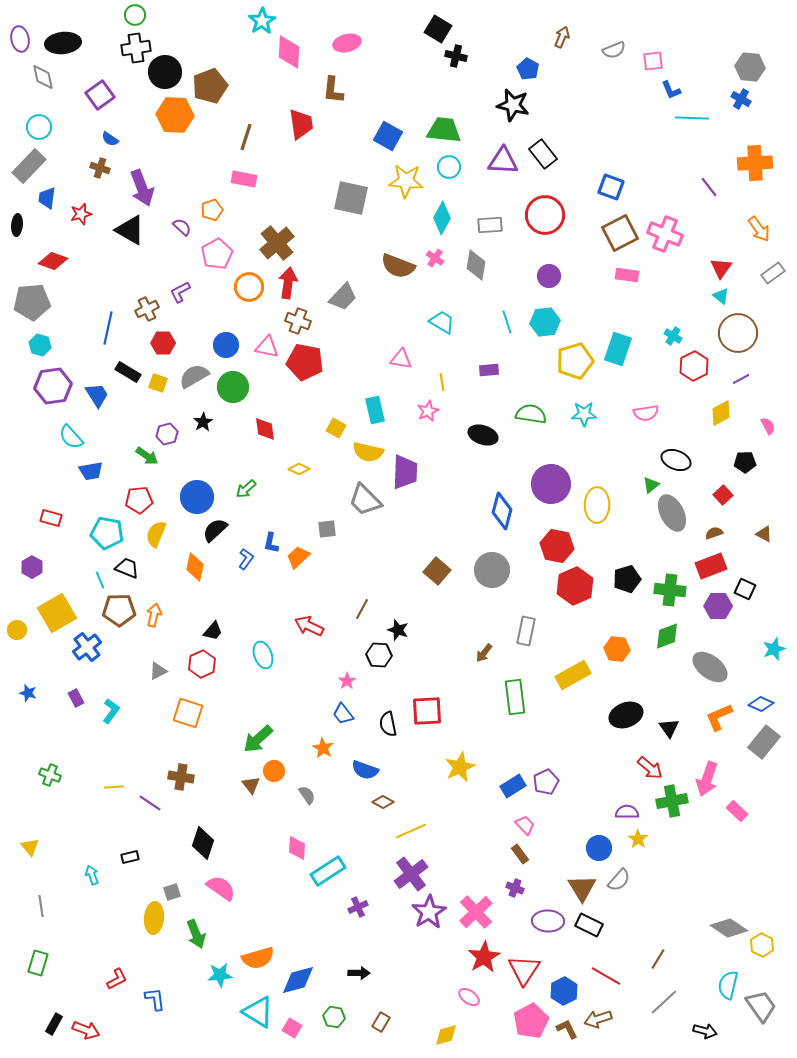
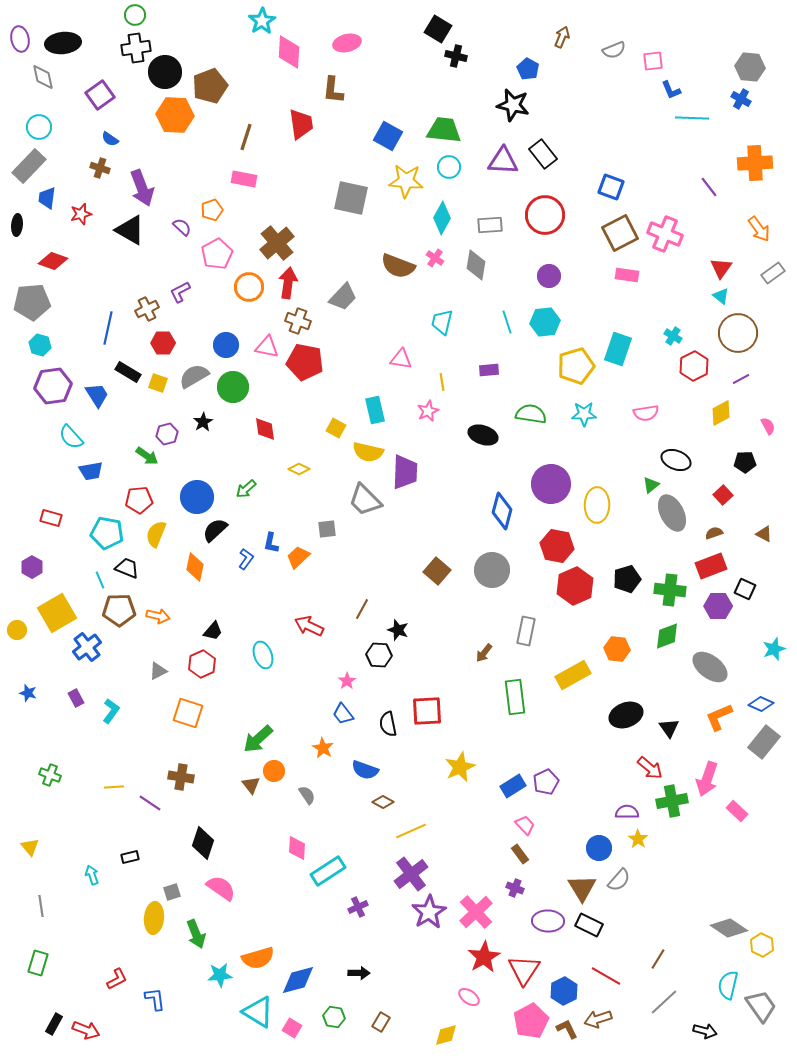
cyan trapezoid at (442, 322): rotated 108 degrees counterclockwise
yellow pentagon at (575, 361): moved 1 px right, 5 px down
orange arrow at (154, 615): moved 4 px right, 1 px down; rotated 90 degrees clockwise
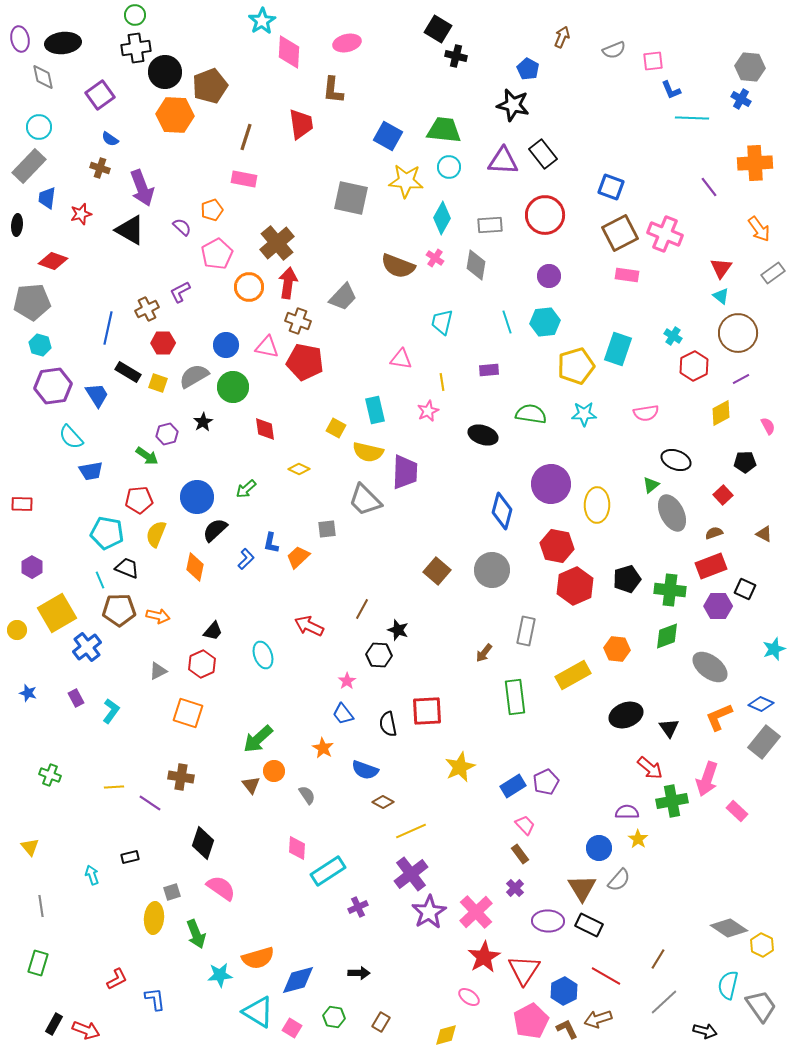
red rectangle at (51, 518): moved 29 px left, 14 px up; rotated 15 degrees counterclockwise
blue L-shape at (246, 559): rotated 10 degrees clockwise
purple cross at (515, 888): rotated 24 degrees clockwise
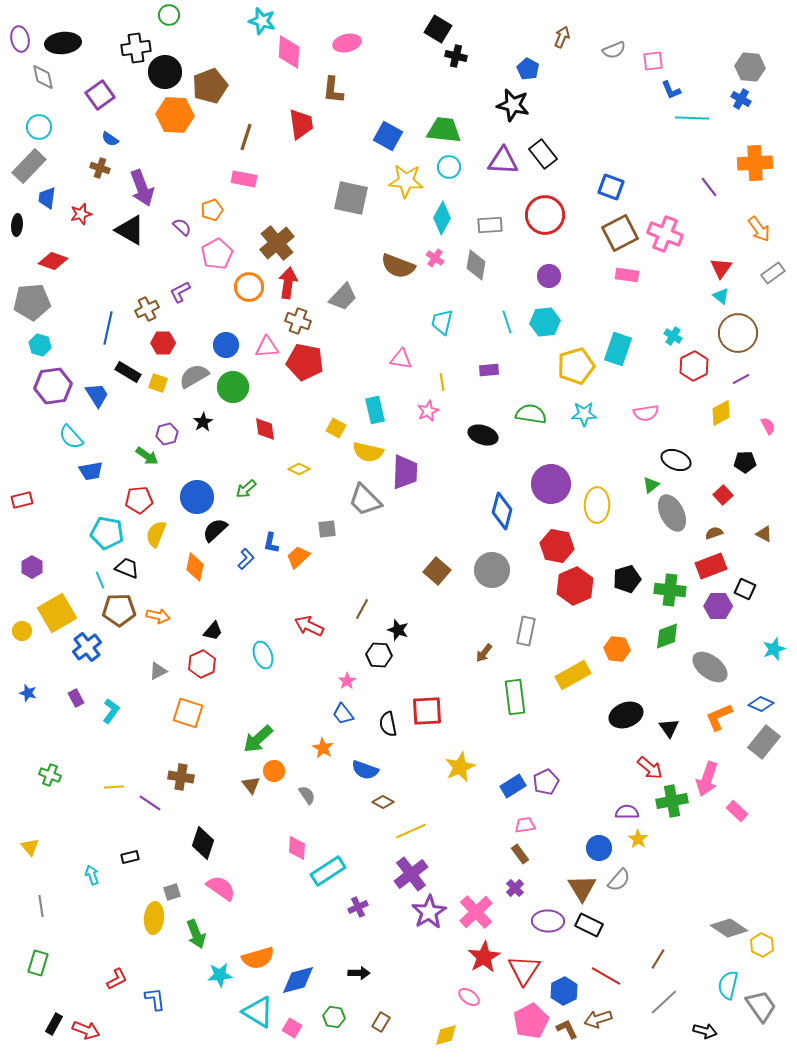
green circle at (135, 15): moved 34 px right
cyan star at (262, 21): rotated 24 degrees counterclockwise
pink triangle at (267, 347): rotated 15 degrees counterclockwise
red rectangle at (22, 504): moved 4 px up; rotated 15 degrees counterclockwise
yellow circle at (17, 630): moved 5 px right, 1 px down
pink trapezoid at (525, 825): rotated 55 degrees counterclockwise
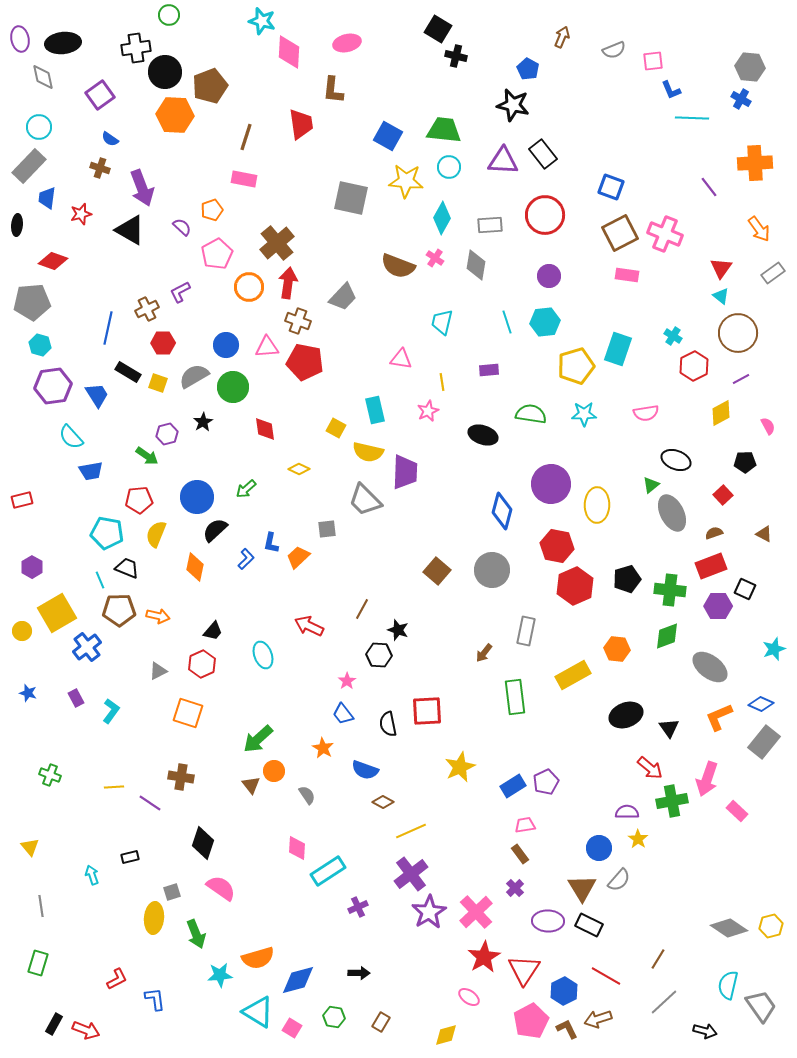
yellow hexagon at (762, 945): moved 9 px right, 19 px up; rotated 20 degrees clockwise
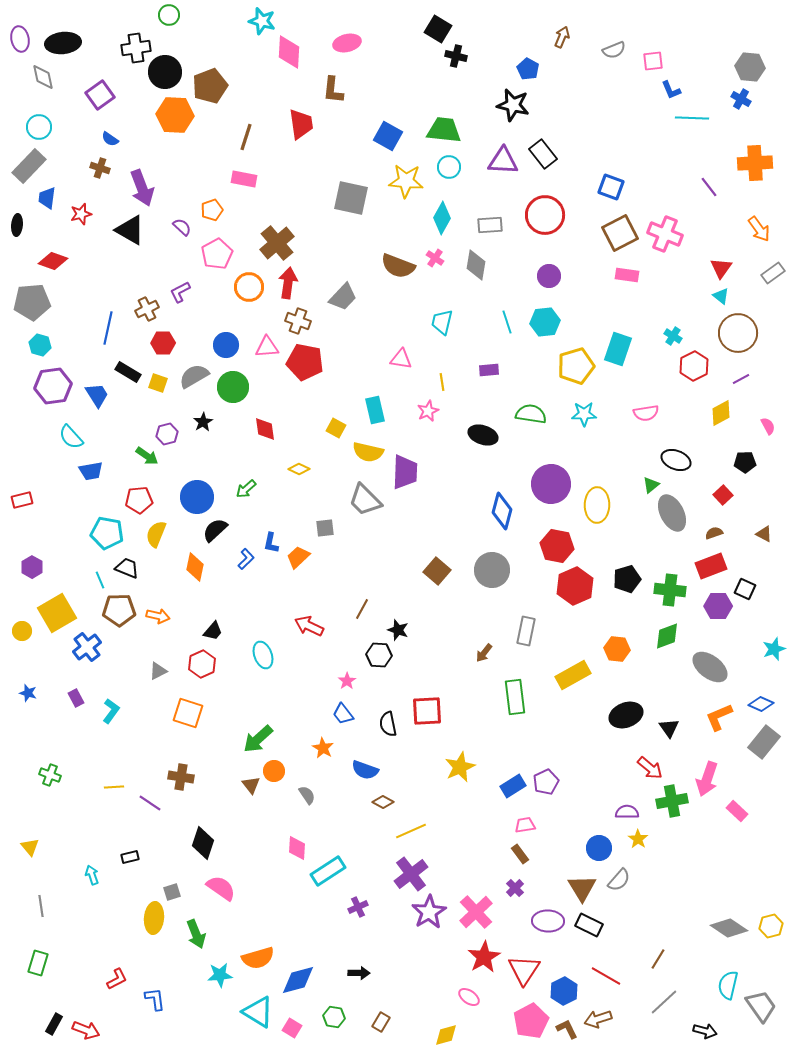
gray square at (327, 529): moved 2 px left, 1 px up
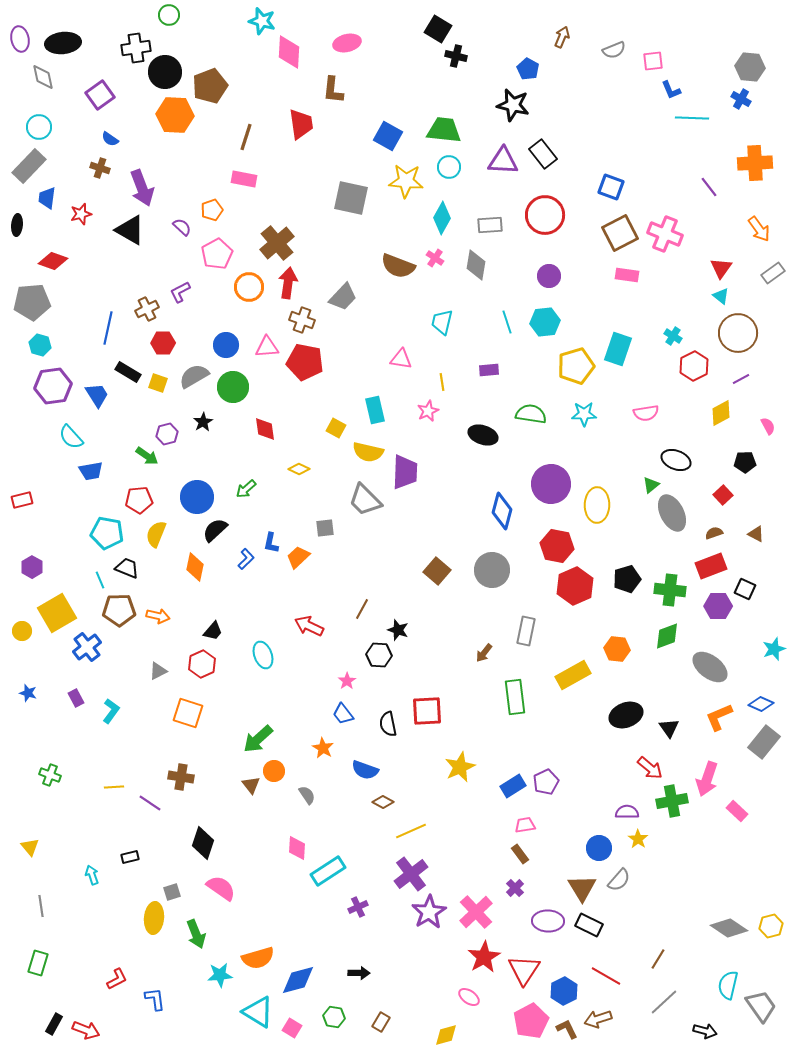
brown cross at (298, 321): moved 4 px right, 1 px up
brown triangle at (764, 534): moved 8 px left
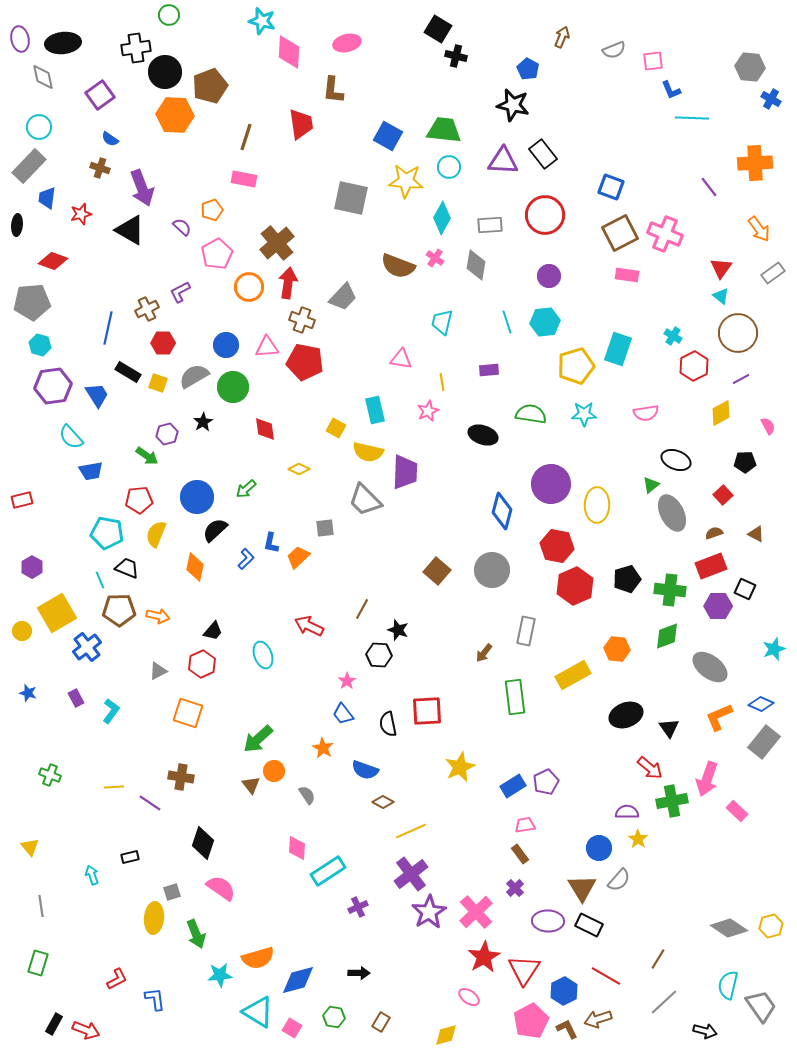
blue cross at (741, 99): moved 30 px right
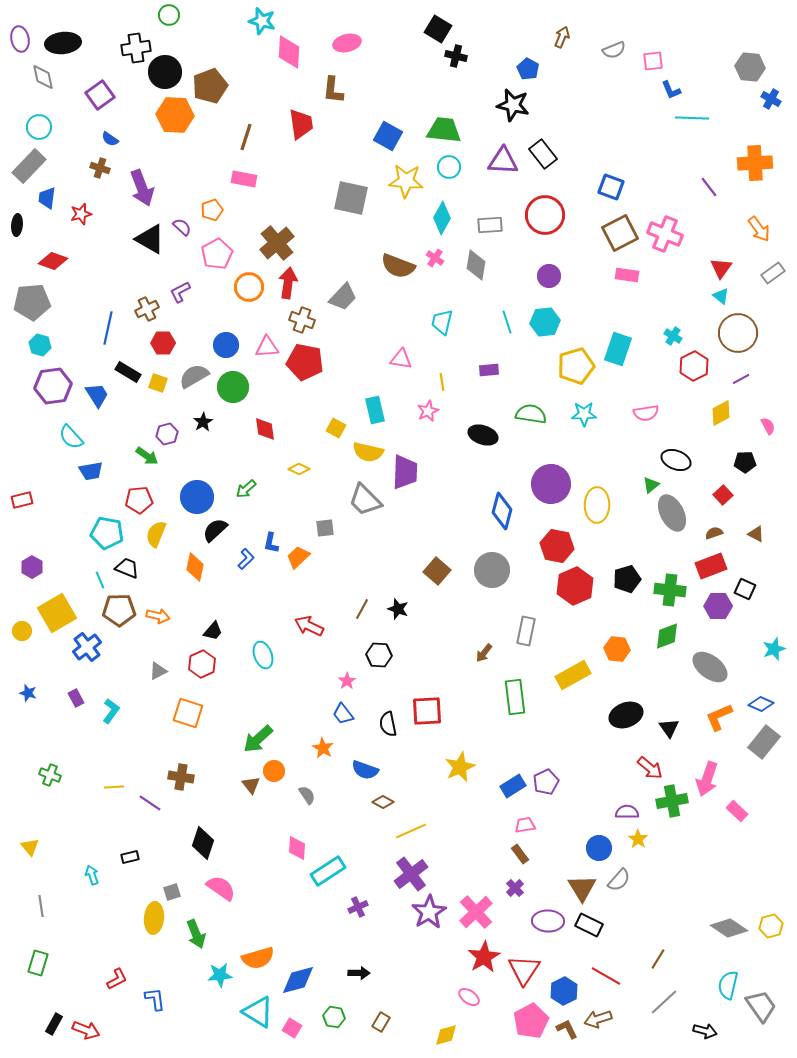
black triangle at (130, 230): moved 20 px right, 9 px down
black star at (398, 630): moved 21 px up
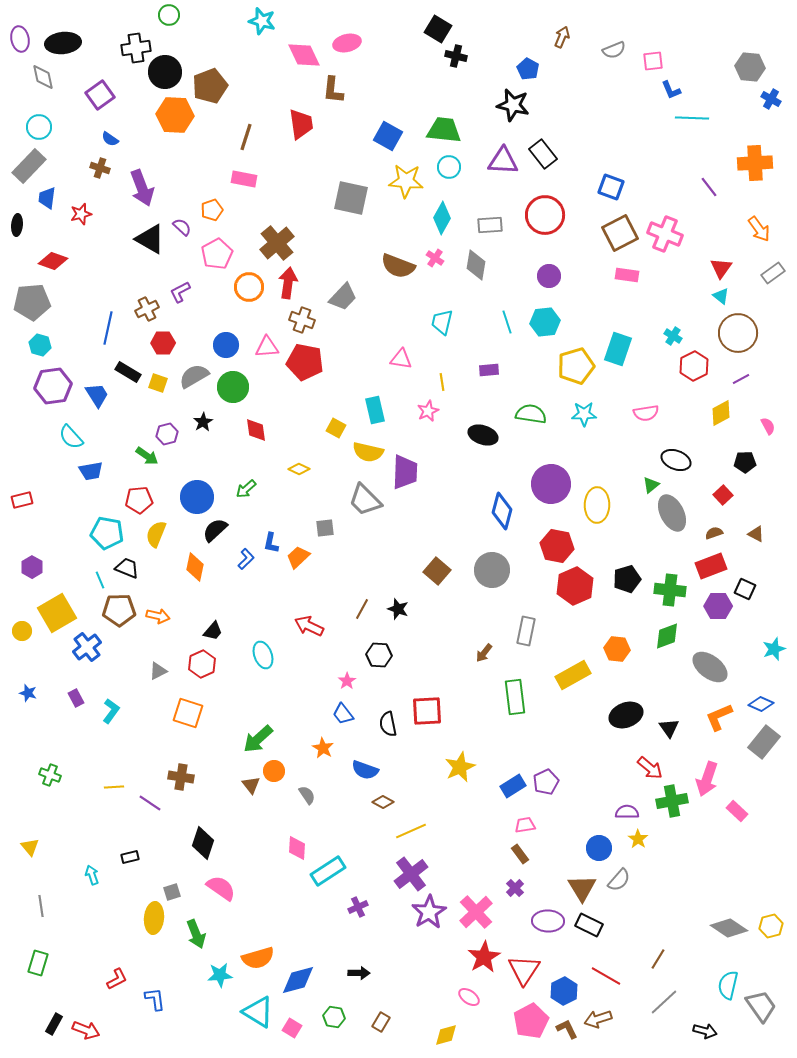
pink diamond at (289, 52): moved 15 px right, 3 px down; rotated 28 degrees counterclockwise
red diamond at (265, 429): moved 9 px left, 1 px down
